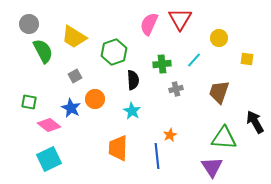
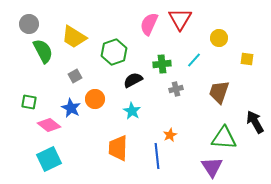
black semicircle: rotated 114 degrees counterclockwise
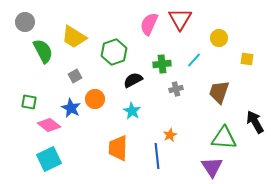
gray circle: moved 4 px left, 2 px up
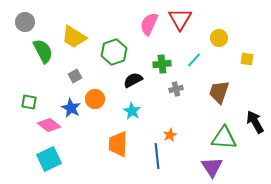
orange trapezoid: moved 4 px up
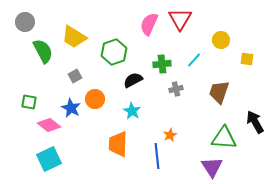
yellow circle: moved 2 px right, 2 px down
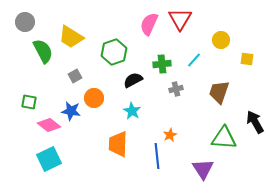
yellow trapezoid: moved 3 px left
orange circle: moved 1 px left, 1 px up
blue star: moved 3 px down; rotated 18 degrees counterclockwise
purple triangle: moved 9 px left, 2 px down
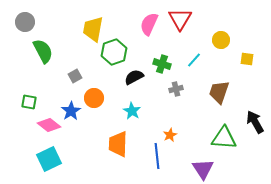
yellow trapezoid: moved 22 px right, 8 px up; rotated 68 degrees clockwise
green cross: rotated 24 degrees clockwise
black semicircle: moved 1 px right, 3 px up
blue star: rotated 30 degrees clockwise
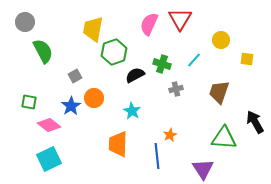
black semicircle: moved 1 px right, 2 px up
blue star: moved 5 px up
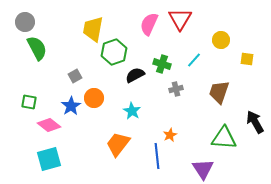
green semicircle: moved 6 px left, 3 px up
orange trapezoid: rotated 36 degrees clockwise
cyan square: rotated 10 degrees clockwise
